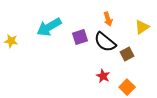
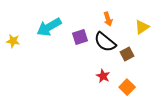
yellow star: moved 2 px right
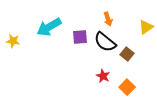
yellow triangle: moved 4 px right
purple square: rotated 14 degrees clockwise
brown square: rotated 24 degrees counterclockwise
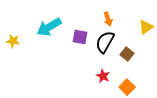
purple square: rotated 14 degrees clockwise
black semicircle: rotated 80 degrees clockwise
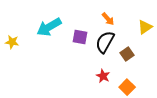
orange arrow: rotated 24 degrees counterclockwise
yellow triangle: moved 1 px left
yellow star: moved 1 px left, 1 px down
brown square: rotated 16 degrees clockwise
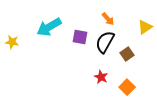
red star: moved 2 px left, 1 px down
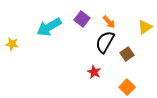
orange arrow: moved 1 px right, 3 px down
purple square: moved 2 px right, 18 px up; rotated 28 degrees clockwise
yellow star: moved 2 px down
red star: moved 7 px left, 5 px up
